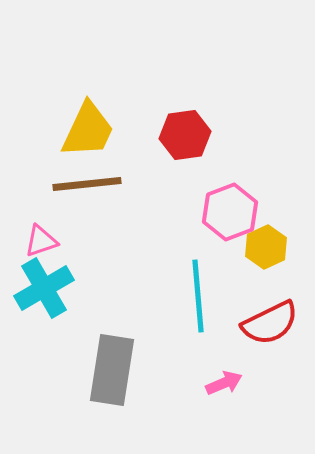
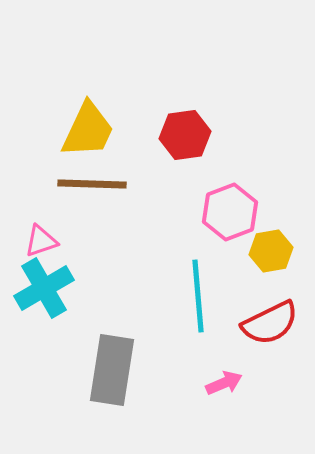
brown line: moved 5 px right; rotated 8 degrees clockwise
yellow hexagon: moved 5 px right, 4 px down; rotated 15 degrees clockwise
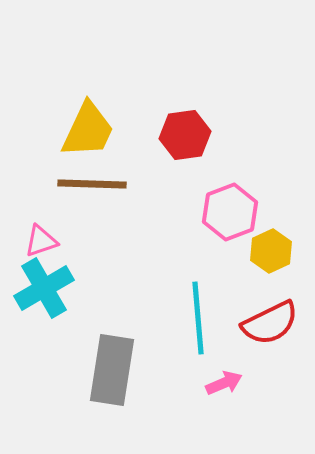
yellow hexagon: rotated 15 degrees counterclockwise
cyan line: moved 22 px down
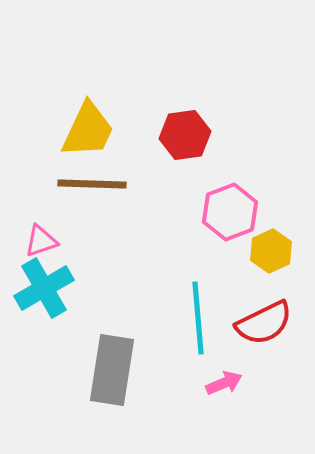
red semicircle: moved 6 px left
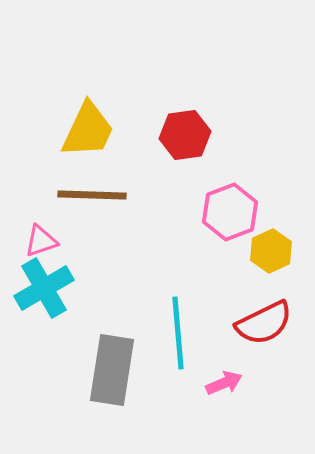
brown line: moved 11 px down
cyan line: moved 20 px left, 15 px down
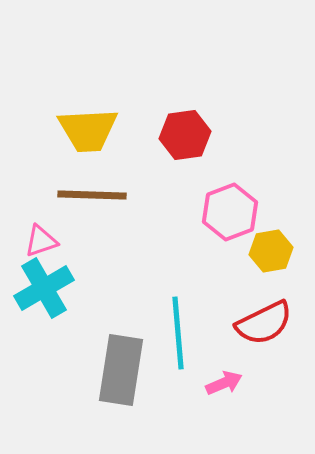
yellow trapezoid: rotated 62 degrees clockwise
yellow hexagon: rotated 15 degrees clockwise
gray rectangle: moved 9 px right
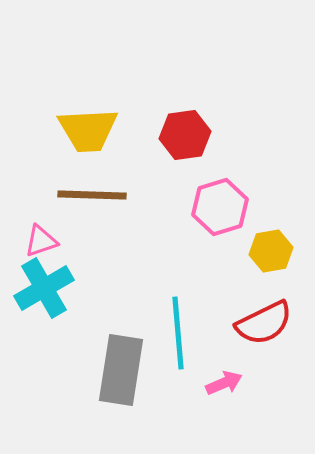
pink hexagon: moved 10 px left, 5 px up; rotated 4 degrees clockwise
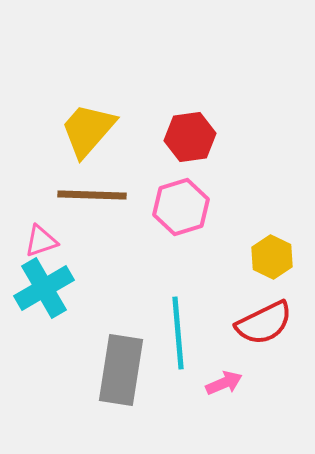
yellow trapezoid: rotated 134 degrees clockwise
red hexagon: moved 5 px right, 2 px down
pink hexagon: moved 39 px left
yellow hexagon: moved 1 px right, 6 px down; rotated 24 degrees counterclockwise
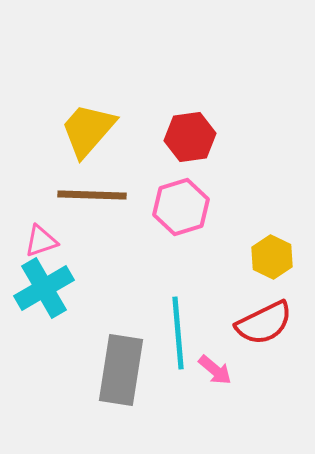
pink arrow: moved 9 px left, 13 px up; rotated 63 degrees clockwise
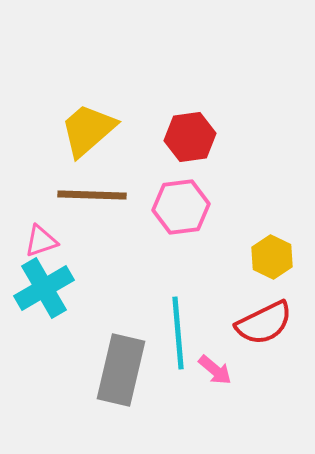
yellow trapezoid: rotated 8 degrees clockwise
pink hexagon: rotated 10 degrees clockwise
gray rectangle: rotated 4 degrees clockwise
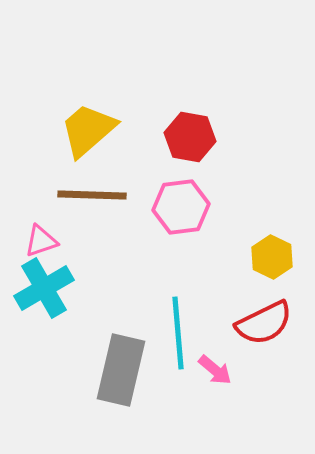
red hexagon: rotated 18 degrees clockwise
